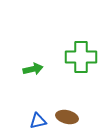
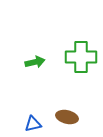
green arrow: moved 2 px right, 7 px up
blue triangle: moved 5 px left, 3 px down
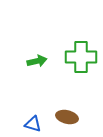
green arrow: moved 2 px right, 1 px up
blue triangle: rotated 30 degrees clockwise
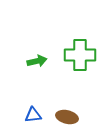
green cross: moved 1 px left, 2 px up
blue triangle: moved 9 px up; rotated 24 degrees counterclockwise
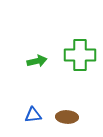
brown ellipse: rotated 10 degrees counterclockwise
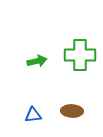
brown ellipse: moved 5 px right, 6 px up
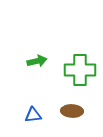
green cross: moved 15 px down
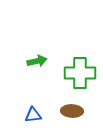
green cross: moved 3 px down
